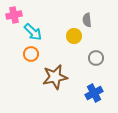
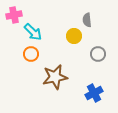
gray circle: moved 2 px right, 4 px up
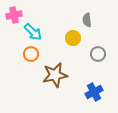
yellow circle: moved 1 px left, 2 px down
brown star: moved 2 px up
blue cross: moved 1 px up
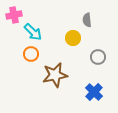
gray circle: moved 3 px down
blue cross: rotated 18 degrees counterclockwise
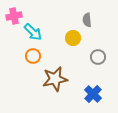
pink cross: moved 1 px down
orange circle: moved 2 px right, 2 px down
brown star: moved 4 px down
blue cross: moved 1 px left, 2 px down
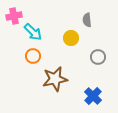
yellow circle: moved 2 px left
blue cross: moved 2 px down
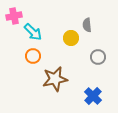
gray semicircle: moved 5 px down
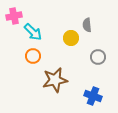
brown star: moved 1 px down
blue cross: rotated 24 degrees counterclockwise
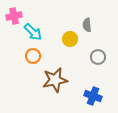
yellow circle: moved 1 px left, 1 px down
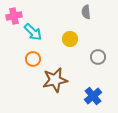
gray semicircle: moved 1 px left, 13 px up
orange circle: moved 3 px down
blue cross: rotated 30 degrees clockwise
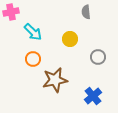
pink cross: moved 3 px left, 4 px up
